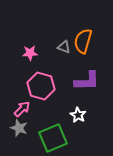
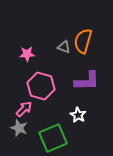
pink star: moved 3 px left, 1 px down
pink arrow: moved 2 px right
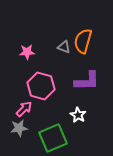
pink star: moved 2 px up
gray star: rotated 30 degrees counterclockwise
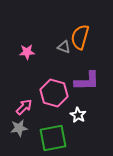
orange semicircle: moved 3 px left, 4 px up
pink hexagon: moved 13 px right, 7 px down
pink arrow: moved 2 px up
green square: rotated 12 degrees clockwise
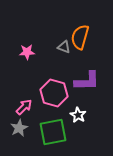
gray star: rotated 18 degrees counterclockwise
green square: moved 6 px up
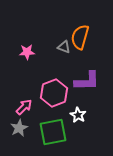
pink hexagon: rotated 24 degrees clockwise
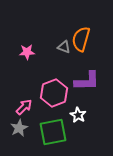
orange semicircle: moved 1 px right, 2 px down
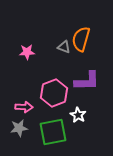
pink arrow: rotated 48 degrees clockwise
gray star: rotated 18 degrees clockwise
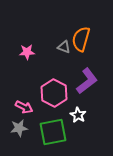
purple L-shape: rotated 36 degrees counterclockwise
pink hexagon: rotated 12 degrees counterclockwise
pink arrow: rotated 24 degrees clockwise
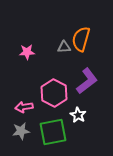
gray triangle: rotated 24 degrees counterclockwise
pink arrow: rotated 144 degrees clockwise
gray star: moved 2 px right, 3 px down
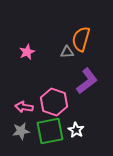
gray triangle: moved 3 px right, 5 px down
pink star: rotated 21 degrees counterclockwise
pink hexagon: moved 9 px down; rotated 8 degrees counterclockwise
pink arrow: rotated 18 degrees clockwise
white star: moved 2 px left, 15 px down
green square: moved 3 px left, 1 px up
